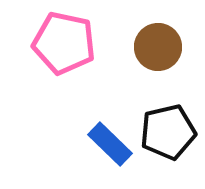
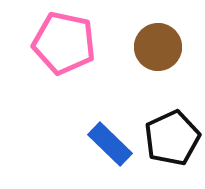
black pentagon: moved 4 px right, 6 px down; rotated 12 degrees counterclockwise
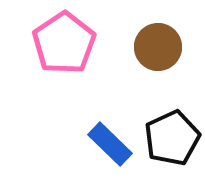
pink pentagon: rotated 26 degrees clockwise
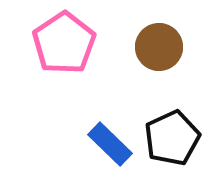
brown circle: moved 1 px right
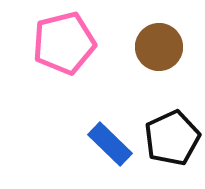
pink pentagon: rotated 20 degrees clockwise
